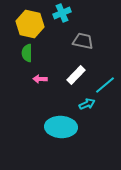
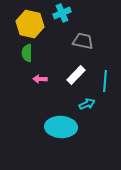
cyan line: moved 4 px up; rotated 45 degrees counterclockwise
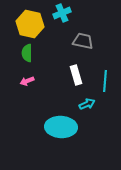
white rectangle: rotated 60 degrees counterclockwise
pink arrow: moved 13 px left, 2 px down; rotated 24 degrees counterclockwise
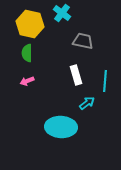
cyan cross: rotated 30 degrees counterclockwise
cyan arrow: moved 1 px up; rotated 14 degrees counterclockwise
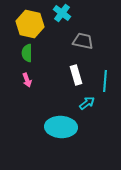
pink arrow: moved 1 px up; rotated 88 degrees counterclockwise
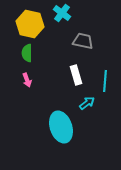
cyan ellipse: rotated 68 degrees clockwise
